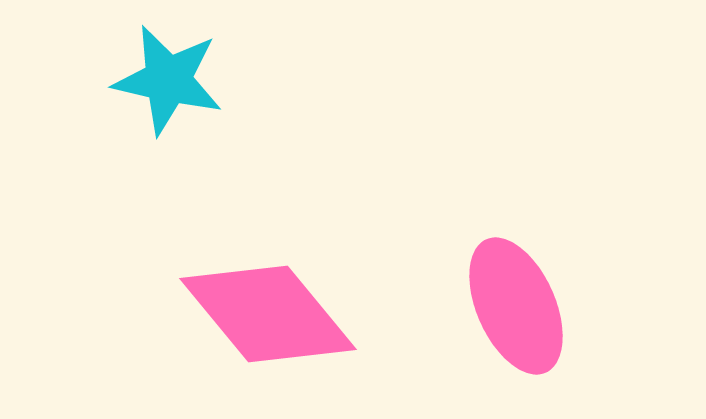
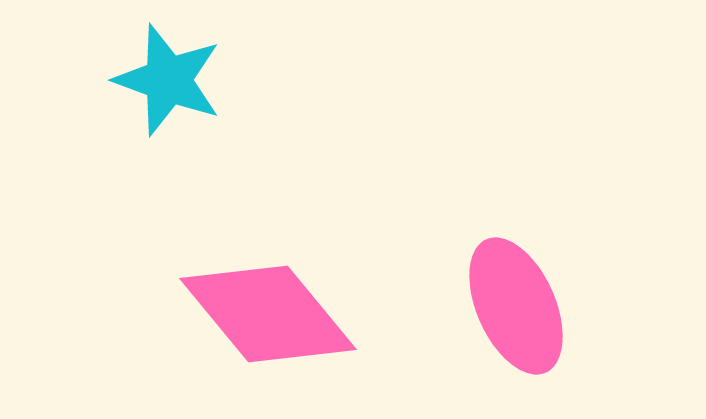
cyan star: rotated 7 degrees clockwise
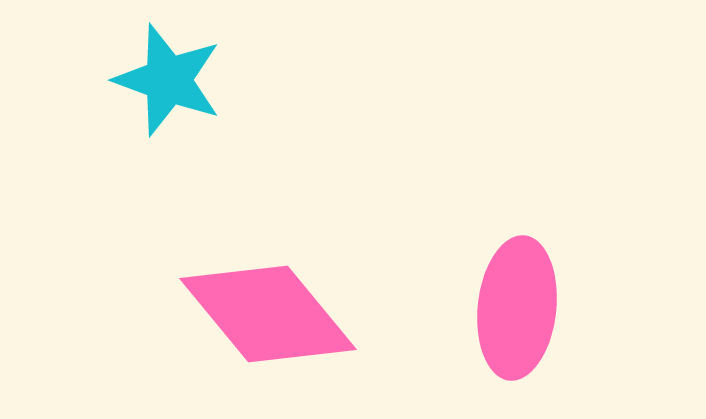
pink ellipse: moved 1 px right, 2 px down; rotated 30 degrees clockwise
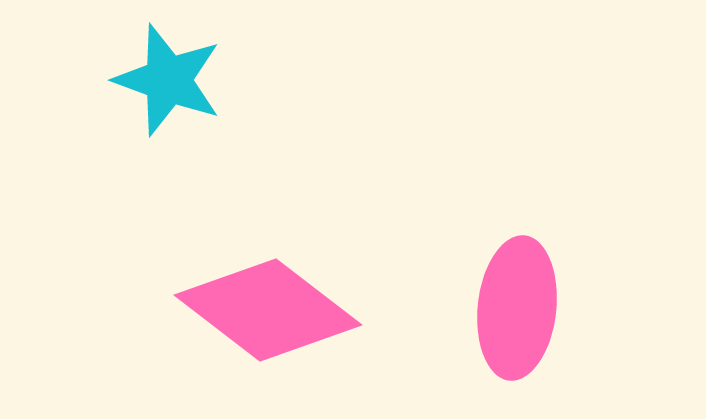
pink diamond: moved 4 px up; rotated 13 degrees counterclockwise
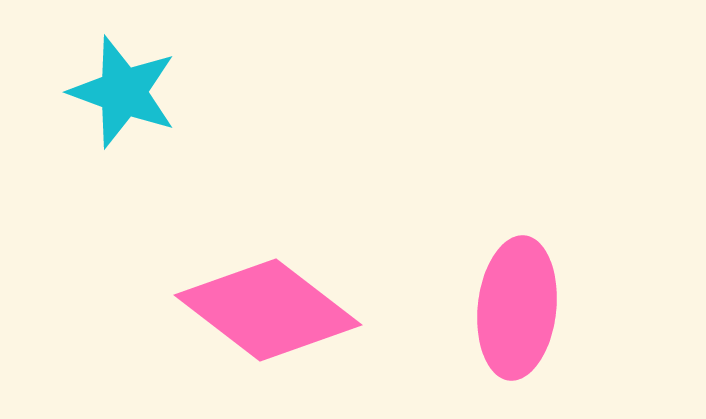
cyan star: moved 45 px left, 12 px down
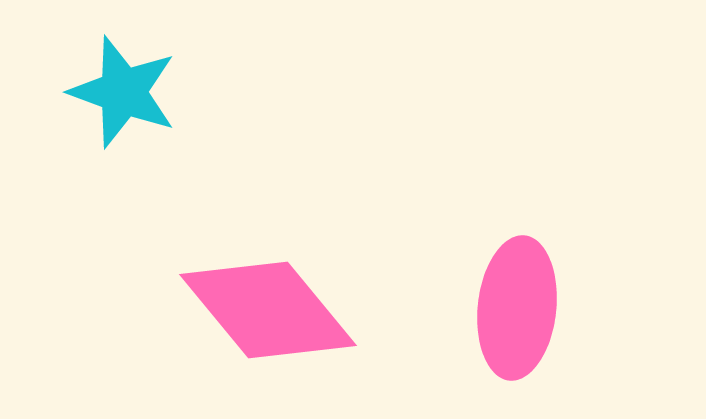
pink diamond: rotated 13 degrees clockwise
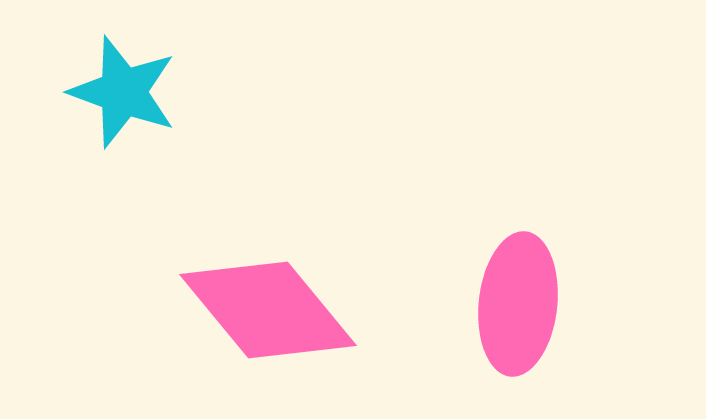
pink ellipse: moved 1 px right, 4 px up
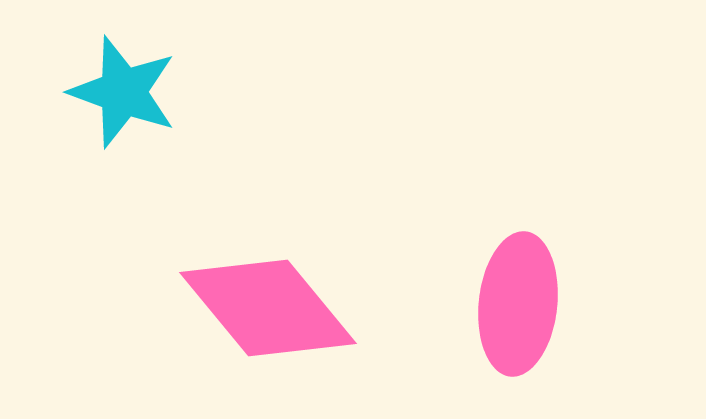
pink diamond: moved 2 px up
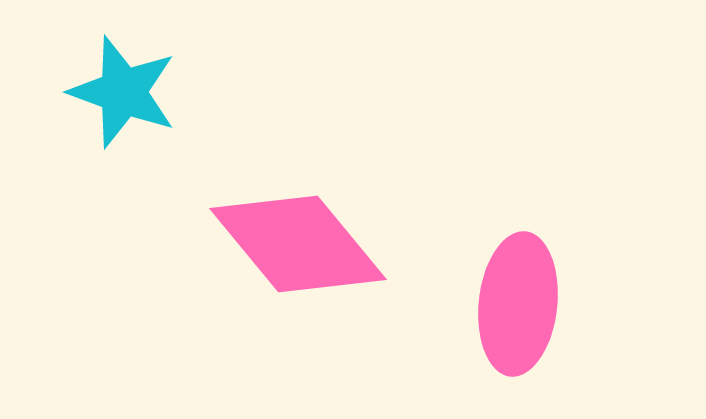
pink diamond: moved 30 px right, 64 px up
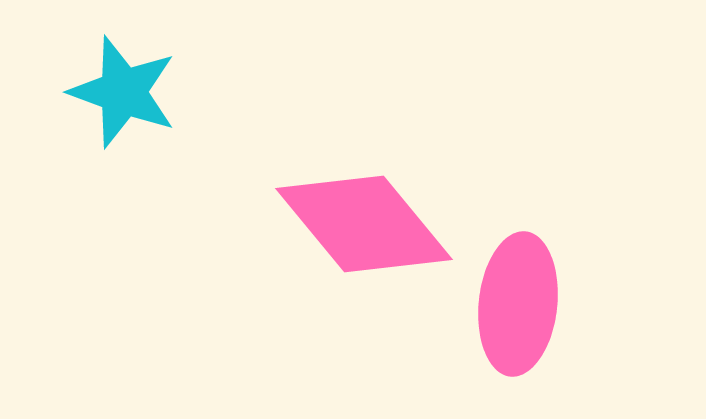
pink diamond: moved 66 px right, 20 px up
